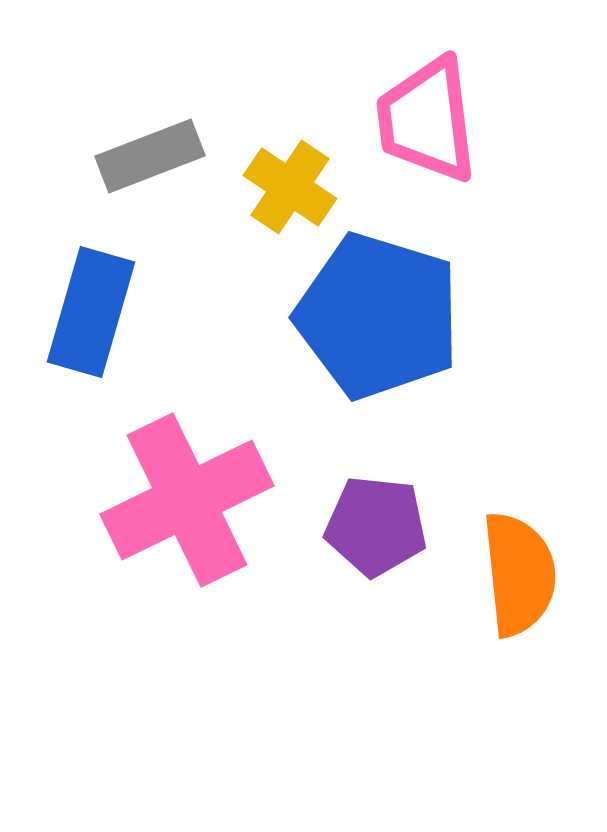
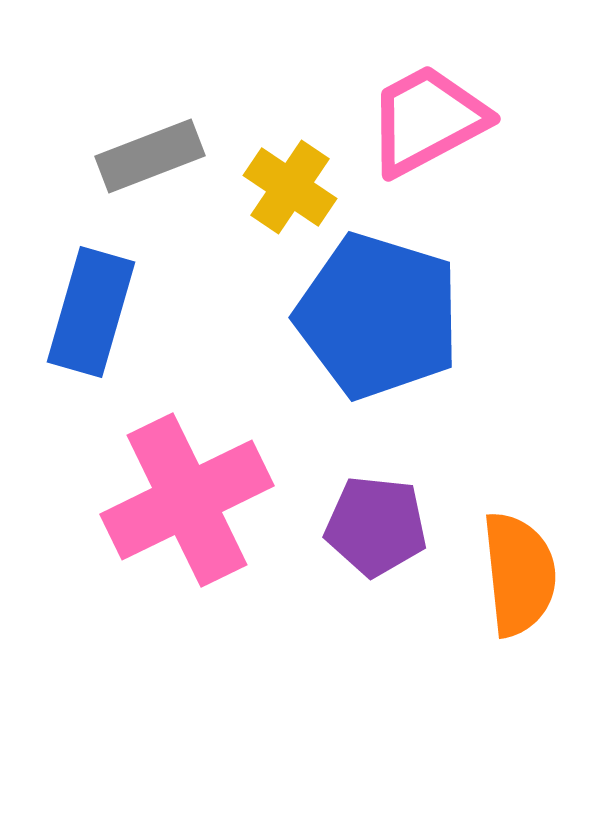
pink trapezoid: rotated 69 degrees clockwise
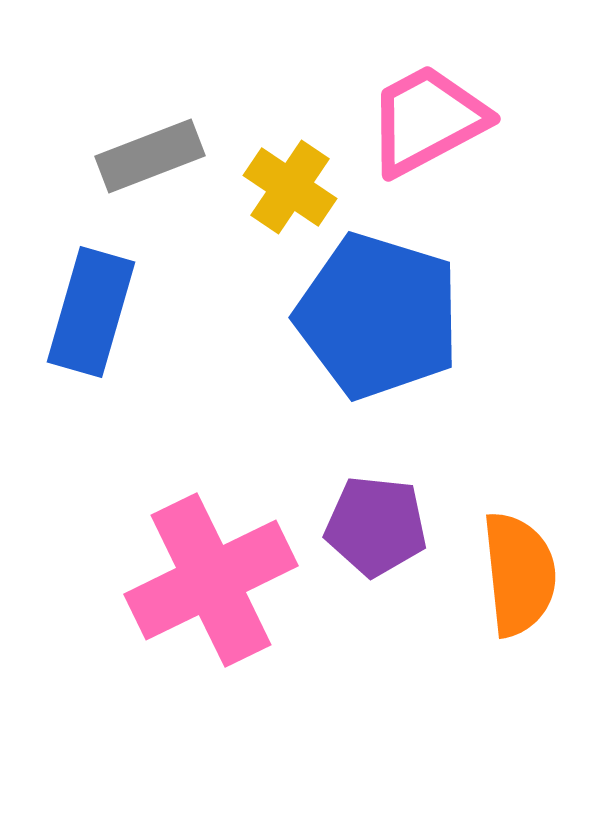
pink cross: moved 24 px right, 80 px down
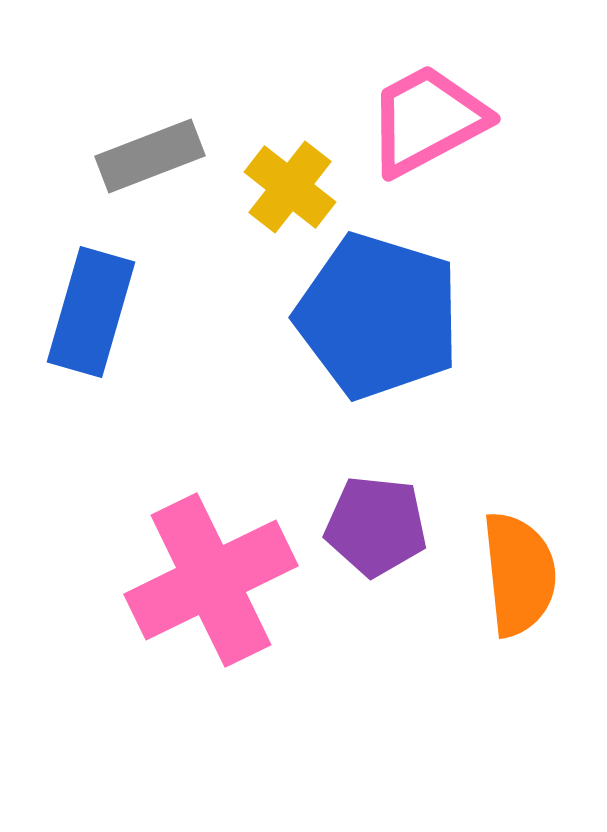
yellow cross: rotated 4 degrees clockwise
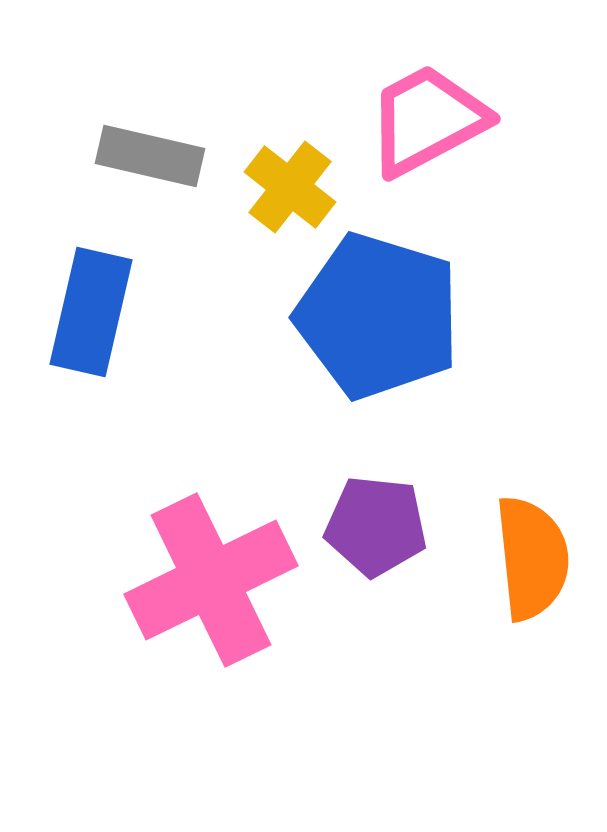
gray rectangle: rotated 34 degrees clockwise
blue rectangle: rotated 3 degrees counterclockwise
orange semicircle: moved 13 px right, 16 px up
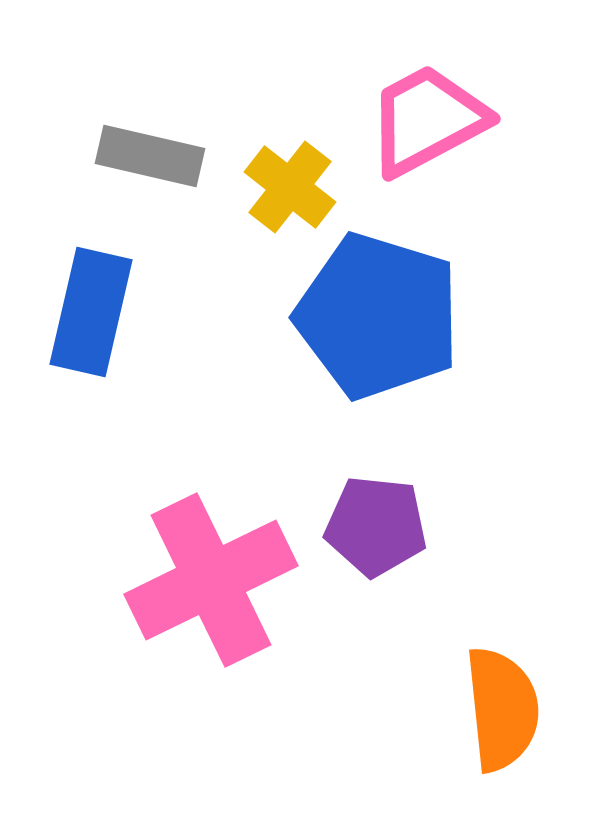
orange semicircle: moved 30 px left, 151 px down
